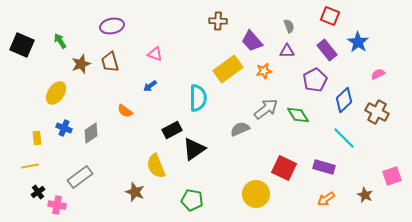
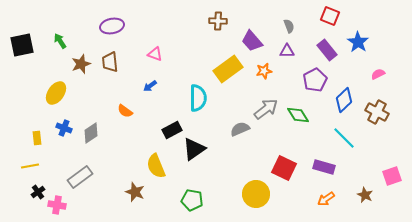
black square at (22, 45): rotated 35 degrees counterclockwise
brown trapezoid at (110, 62): rotated 10 degrees clockwise
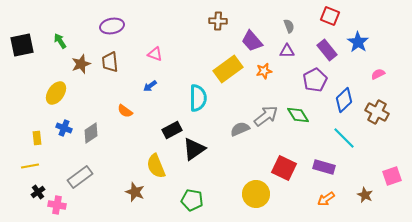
gray arrow at (266, 109): moved 7 px down
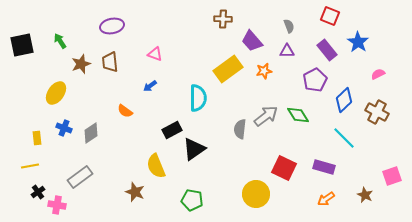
brown cross at (218, 21): moved 5 px right, 2 px up
gray semicircle at (240, 129): rotated 60 degrees counterclockwise
